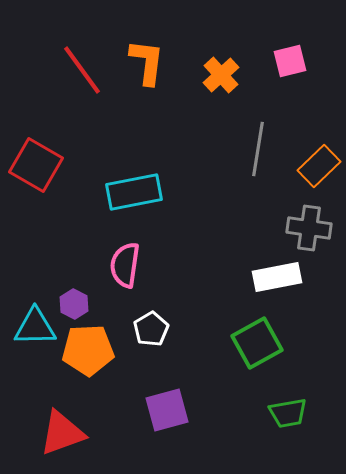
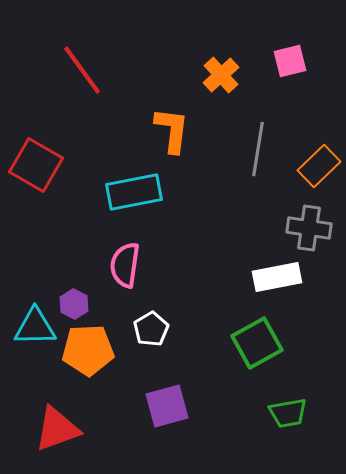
orange L-shape: moved 25 px right, 68 px down
purple square: moved 4 px up
red triangle: moved 5 px left, 4 px up
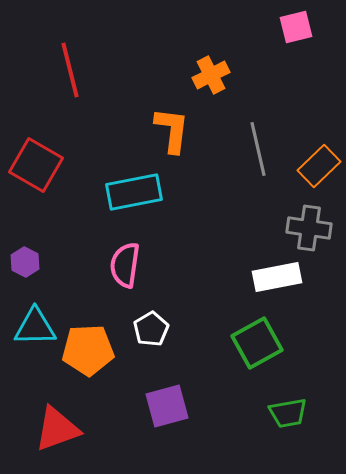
pink square: moved 6 px right, 34 px up
red line: moved 12 px left; rotated 22 degrees clockwise
orange cross: moved 10 px left; rotated 15 degrees clockwise
gray line: rotated 22 degrees counterclockwise
purple hexagon: moved 49 px left, 42 px up
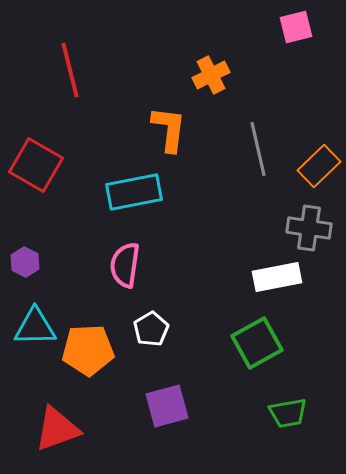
orange L-shape: moved 3 px left, 1 px up
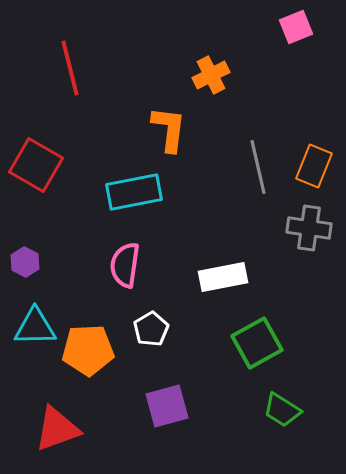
pink square: rotated 8 degrees counterclockwise
red line: moved 2 px up
gray line: moved 18 px down
orange rectangle: moved 5 px left; rotated 24 degrees counterclockwise
white rectangle: moved 54 px left
green trapezoid: moved 6 px left, 3 px up; rotated 42 degrees clockwise
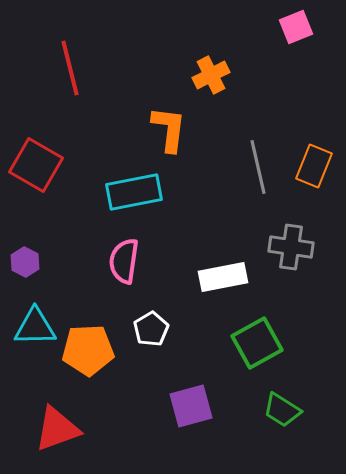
gray cross: moved 18 px left, 19 px down
pink semicircle: moved 1 px left, 4 px up
purple square: moved 24 px right
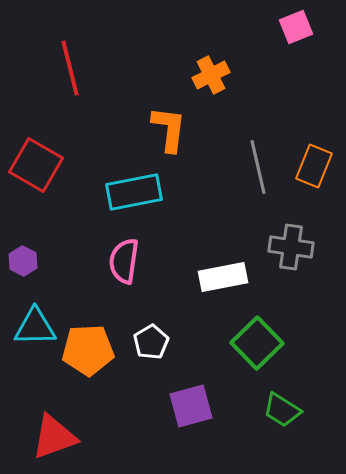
purple hexagon: moved 2 px left, 1 px up
white pentagon: moved 13 px down
green square: rotated 15 degrees counterclockwise
red triangle: moved 3 px left, 8 px down
